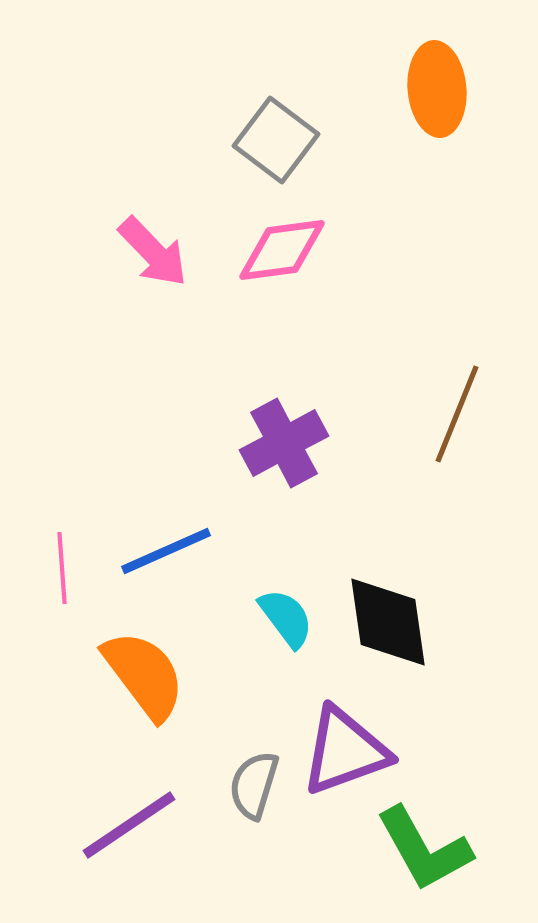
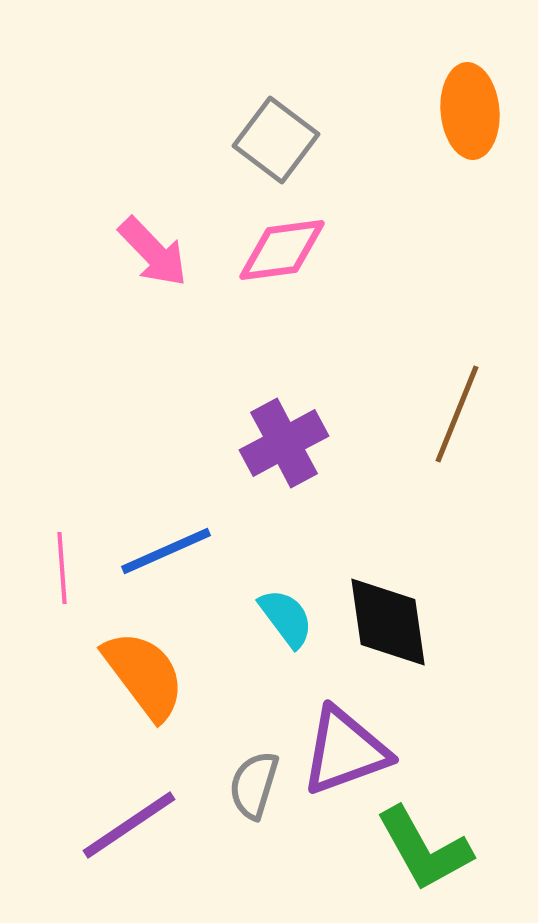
orange ellipse: moved 33 px right, 22 px down
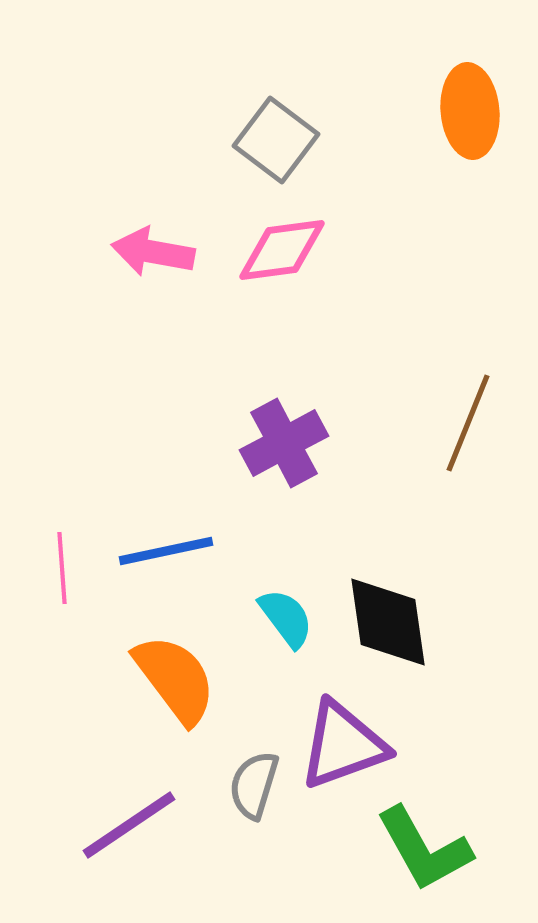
pink arrow: rotated 144 degrees clockwise
brown line: moved 11 px right, 9 px down
blue line: rotated 12 degrees clockwise
orange semicircle: moved 31 px right, 4 px down
purple triangle: moved 2 px left, 6 px up
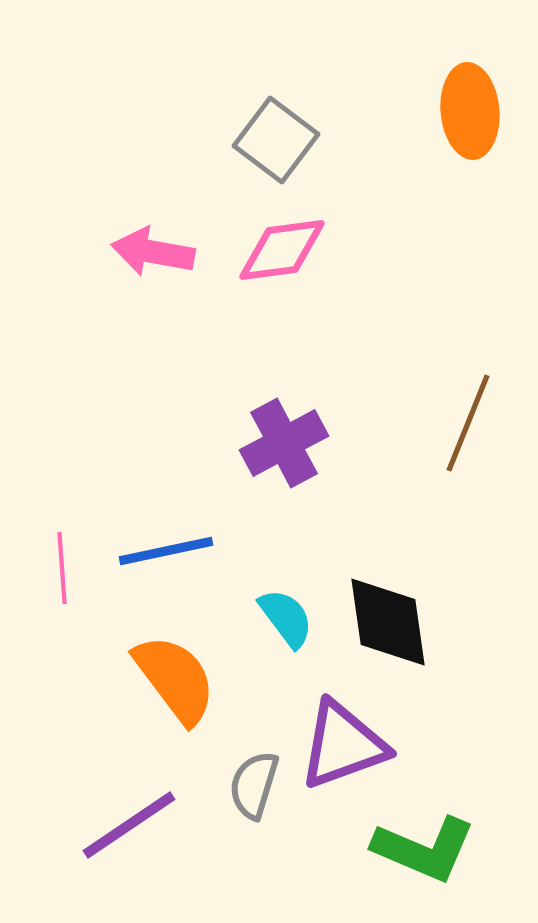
green L-shape: rotated 38 degrees counterclockwise
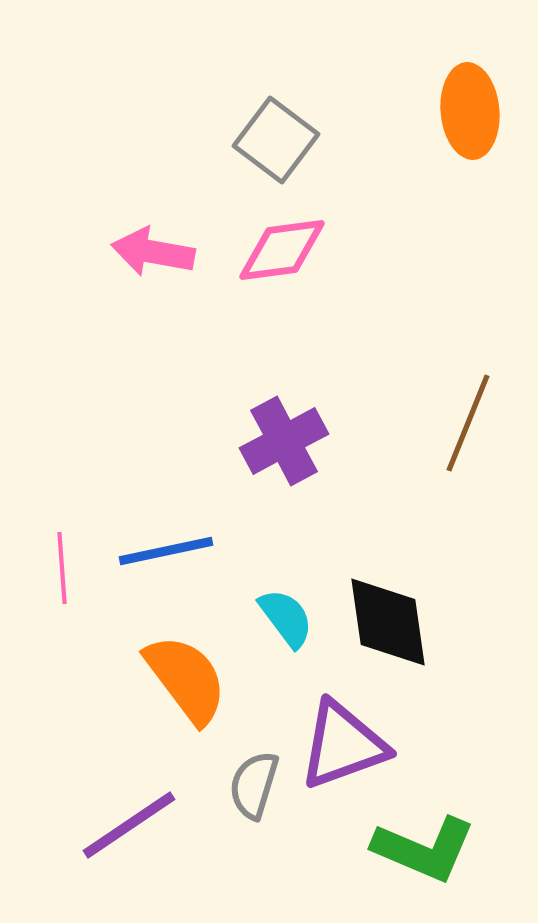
purple cross: moved 2 px up
orange semicircle: moved 11 px right
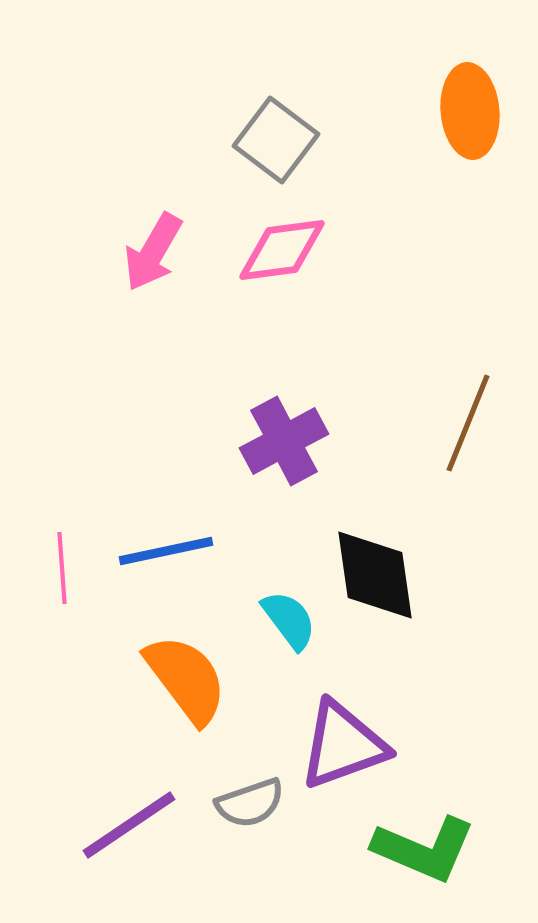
pink arrow: rotated 70 degrees counterclockwise
cyan semicircle: moved 3 px right, 2 px down
black diamond: moved 13 px left, 47 px up
gray semicircle: moved 4 px left, 18 px down; rotated 126 degrees counterclockwise
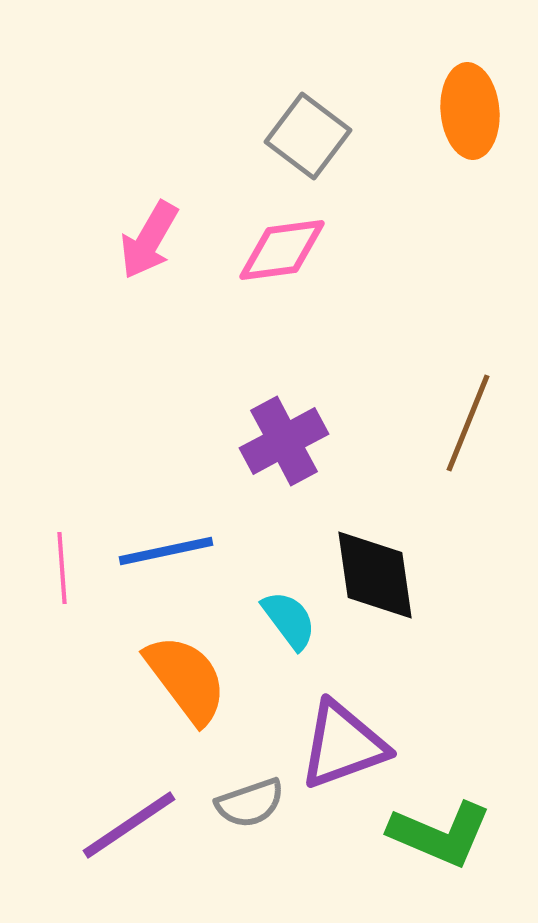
gray square: moved 32 px right, 4 px up
pink arrow: moved 4 px left, 12 px up
green L-shape: moved 16 px right, 15 px up
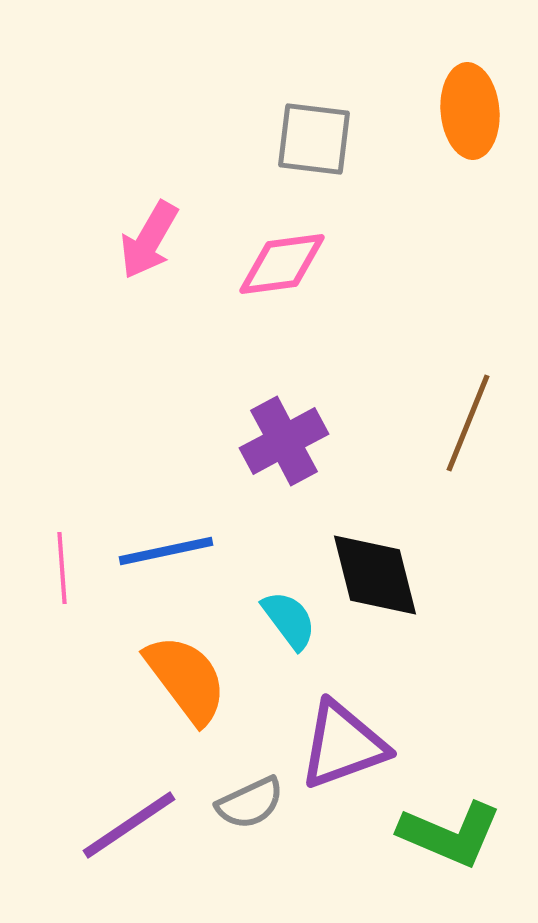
gray square: moved 6 px right, 3 px down; rotated 30 degrees counterclockwise
pink diamond: moved 14 px down
black diamond: rotated 6 degrees counterclockwise
gray semicircle: rotated 6 degrees counterclockwise
green L-shape: moved 10 px right
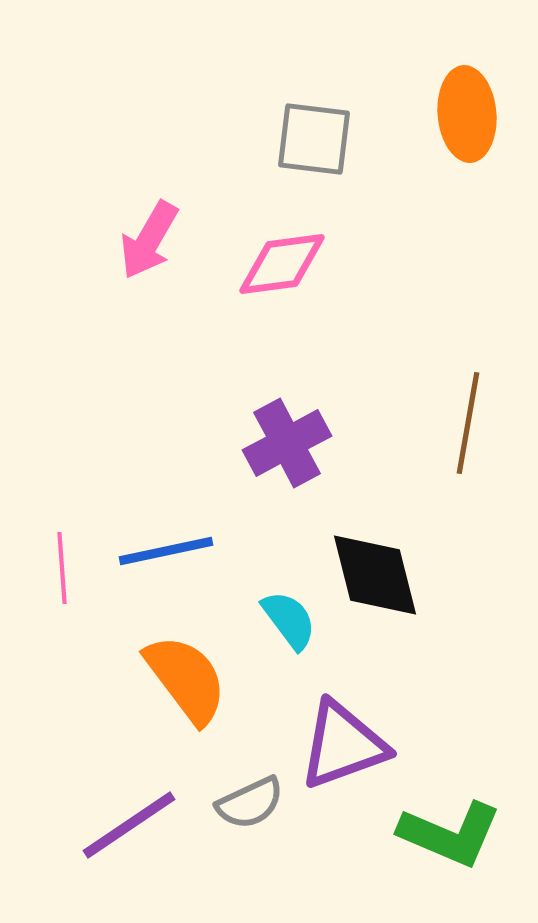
orange ellipse: moved 3 px left, 3 px down
brown line: rotated 12 degrees counterclockwise
purple cross: moved 3 px right, 2 px down
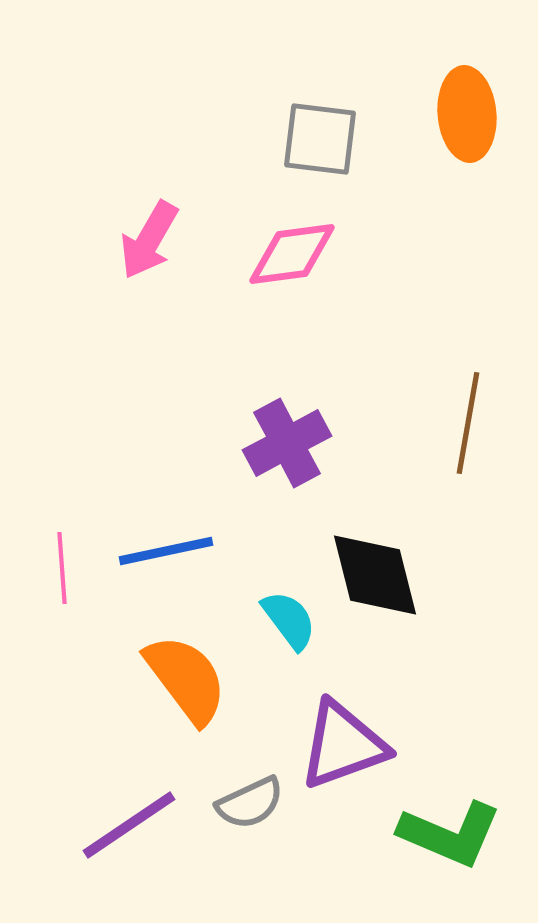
gray square: moved 6 px right
pink diamond: moved 10 px right, 10 px up
